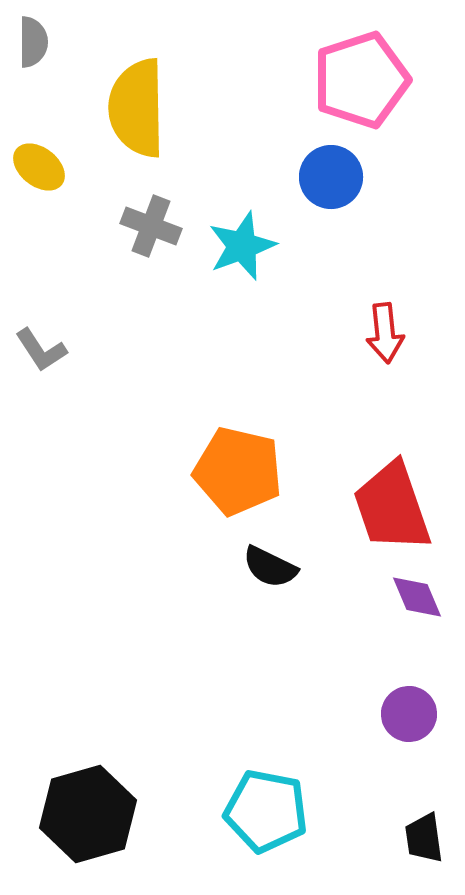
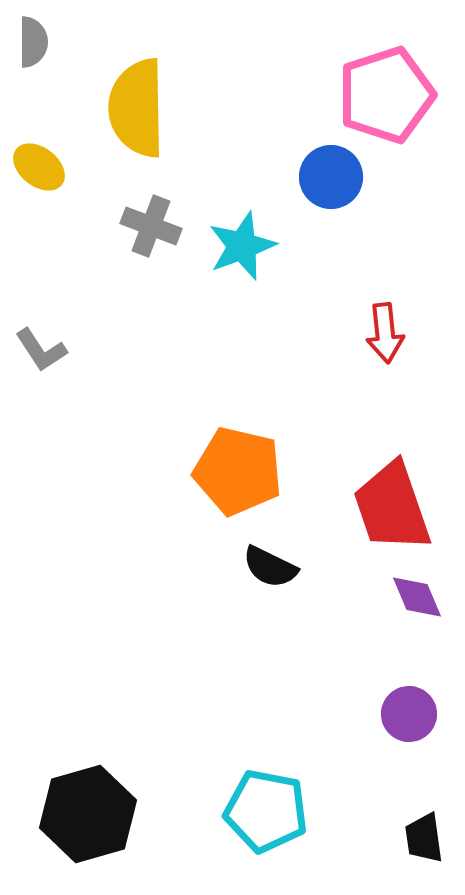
pink pentagon: moved 25 px right, 15 px down
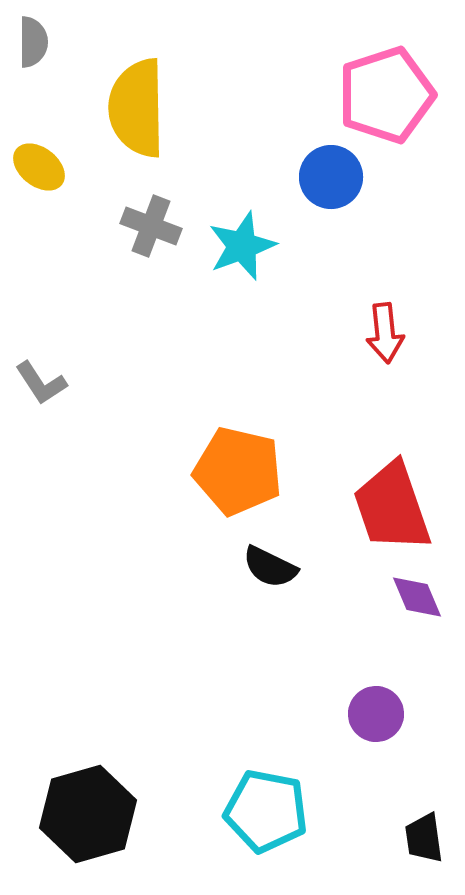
gray L-shape: moved 33 px down
purple circle: moved 33 px left
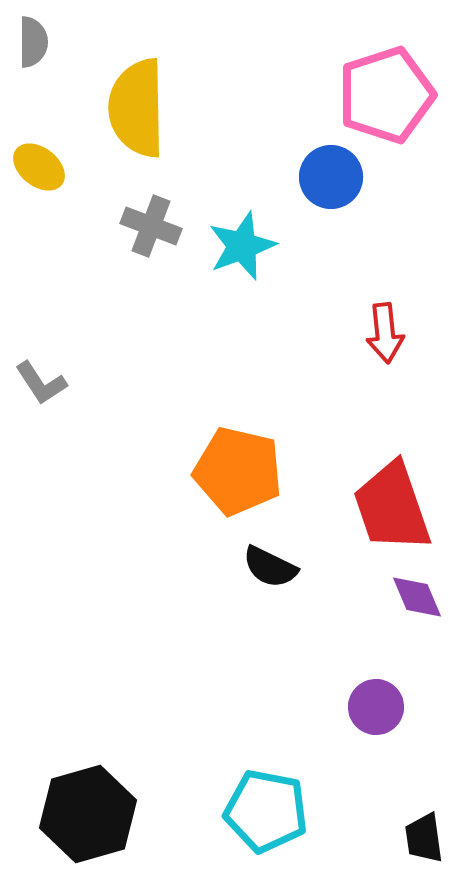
purple circle: moved 7 px up
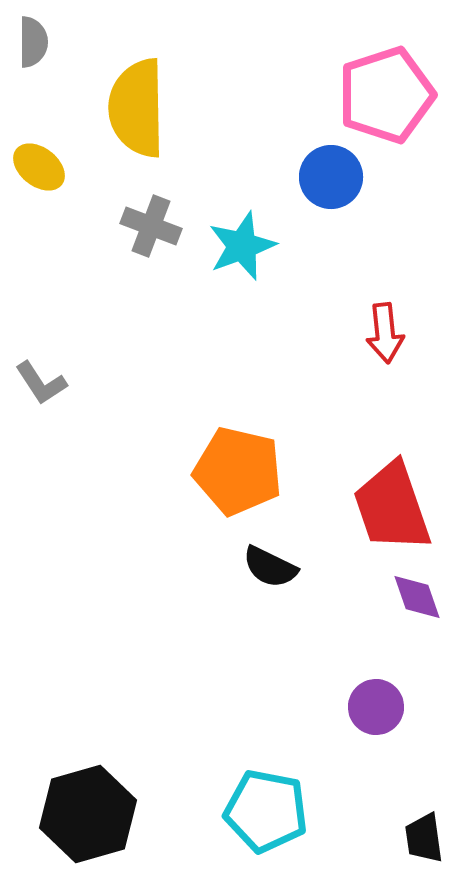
purple diamond: rotated 4 degrees clockwise
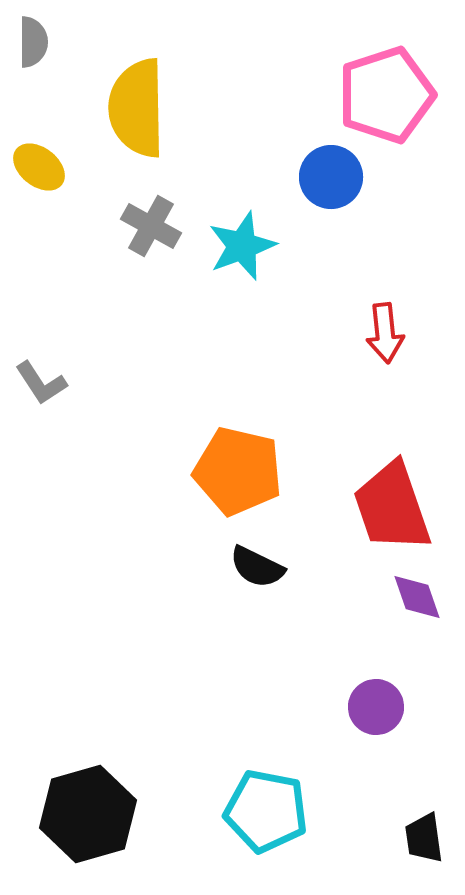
gray cross: rotated 8 degrees clockwise
black semicircle: moved 13 px left
